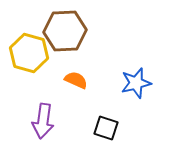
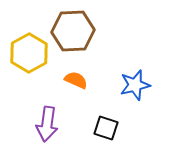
brown hexagon: moved 8 px right
yellow hexagon: rotated 15 degrees clockwise
blue star: moved 1 px left, 2 px down
purple arrow: moved 4 px right, 3 px down
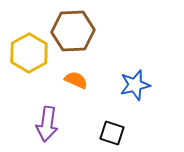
black square: moved 6 px right, 5 px down
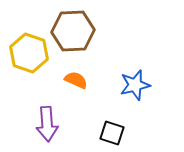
yellow hexagon: rotated 12 degrees counterclockwise
purple arrow: rotated 12 degrees counterclockwise
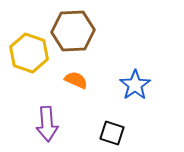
blue star: rotated 20 degrees counterclockwise
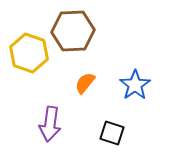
orange semicircle: moved 9 px right, 3 px down; rotated 75 degrees counterclockwise
purple arrow: moved 3 px right; rotated 12 degrees clockwise
